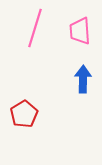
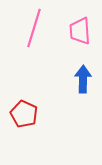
pink line: moved 1 px left
red pentagon: rotated 16 degrees counterclockwise
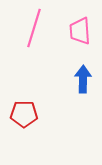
red pentagon: rotated 24 degrees counterclockwise
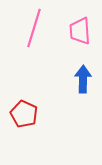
red pentagon: rotated 24 degrees clockwise
